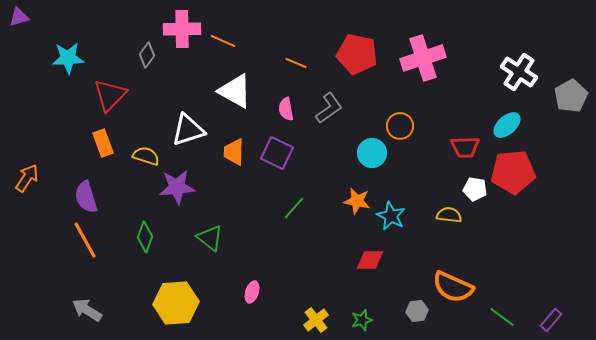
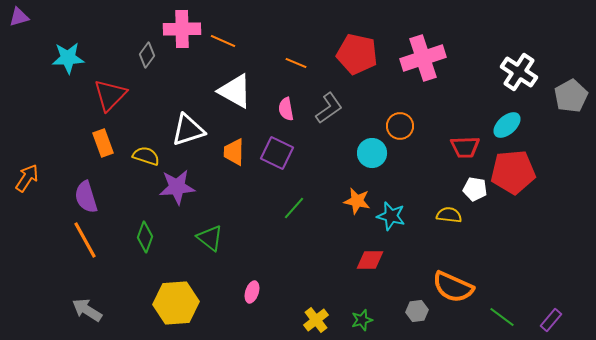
cyan star at (391, 216): rotated 12 degrees counterclockwise
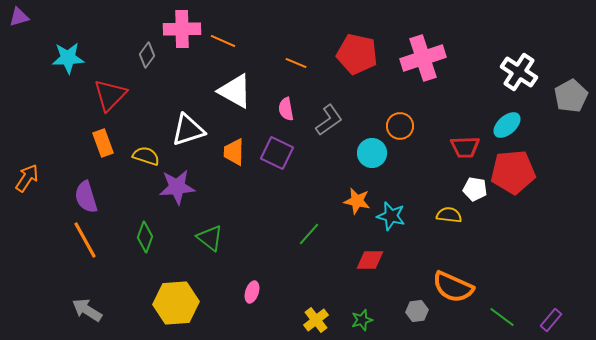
gray L-shape at (329, 108): moved 12 px down
green line at (294, 208): moved 15 px right, 26 px down
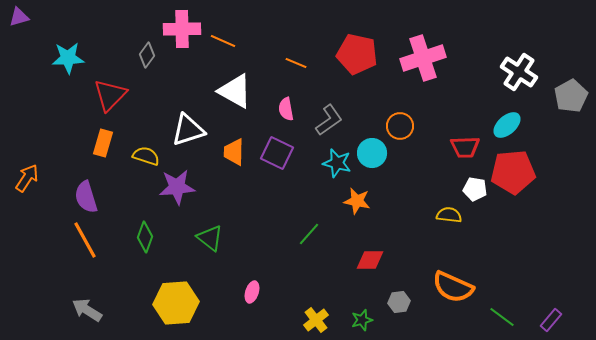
orange rectangle at (103, 143): rotated 36 degrees clockwise
cyan star at (391, 216): moved 54 px left, 53 px up
gray hexagon at (417, 311): moved 18 px left, 9 px up
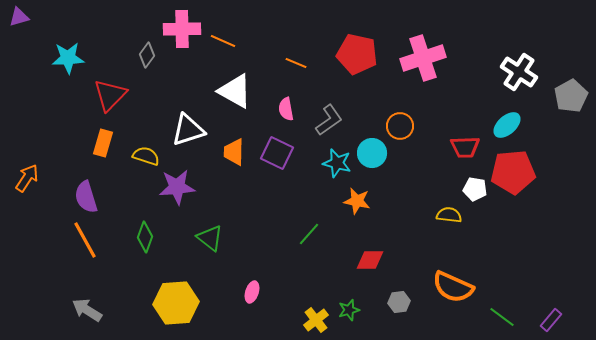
green star at (362, 320): moved 13 px left, 10 px up
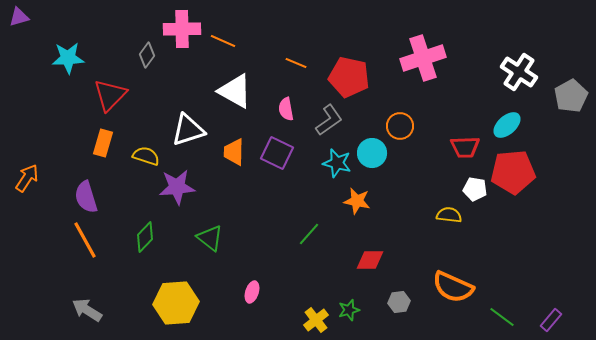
red pentagon at (357, 54): moved 8 px left, 23 px down
green diamond at (145, 237): rotated 24 degrees clockwise
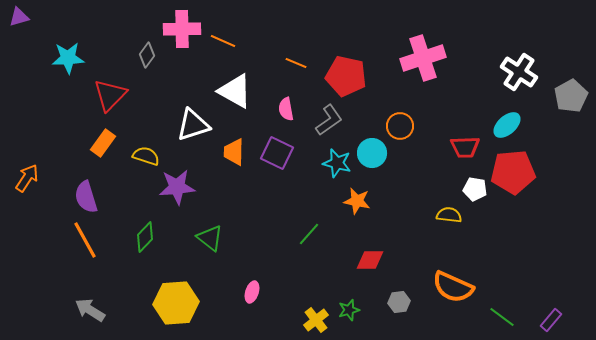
red pentagon at (349, 77): moved 3 px left, 1 px up
white triangle at (188, 130): moved 5 px right, 5 px up
orange rectangle at (103, 143): rotated 20 degrees clockwise
gray arrow at (87, 310): moved 3 px right
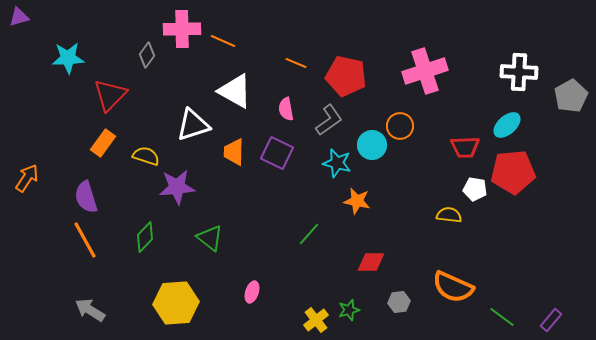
pink cross at (423, 58): moved 2 px right, 13 px down
white cross at (519, 72): rotated 30 degrees counterclockwise
cyan circle at (372, 153): moved 8 px up
red diamond at (370, 260): moved 1 px right, 2 px down
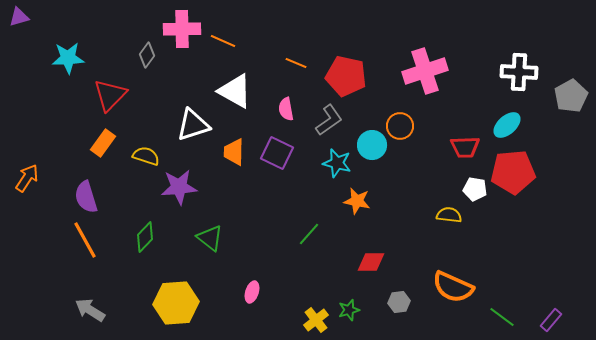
purple star at (177, 187): moved 2 px right
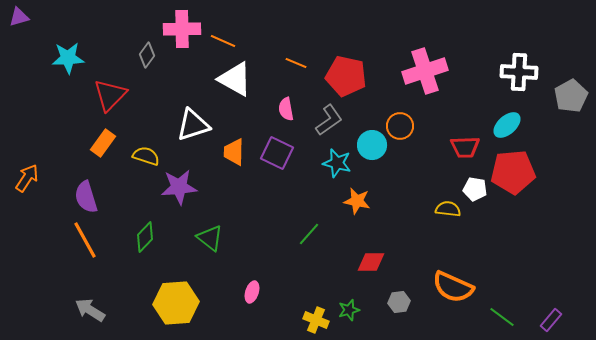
white triangle at (235, 91): moved 12 px up
yellow semicircle at (449, 215): moved 1 px left, 6 px up
yellow cross at (316, 320): rotated 30 degrees counterclockwise
